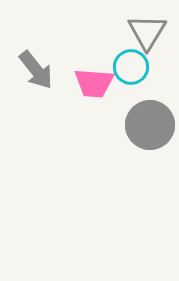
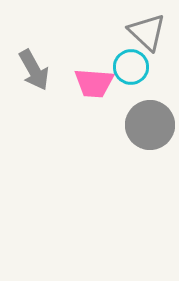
gray triangle: rotated 18 degrees counterclockwise
gray arrow: moved 2 px left; rotated 9 degrees clockwise
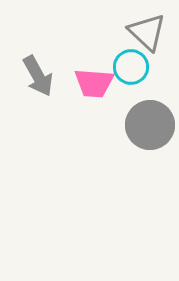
gray arrow: moved 4 px right, 6 px down
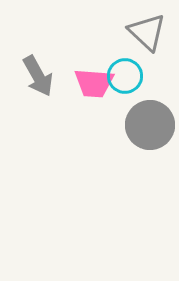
cyan circle: moved 6 px left, 9 px down
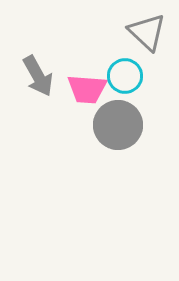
pink trapezoid: moved 7 px left, 6 px down
gray circle: moved 32 px left
